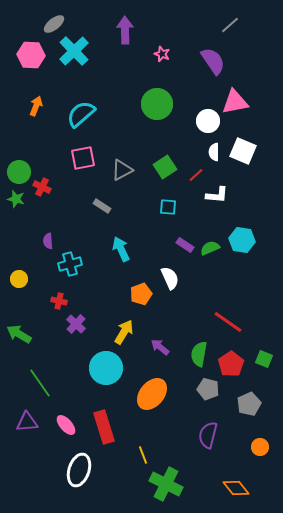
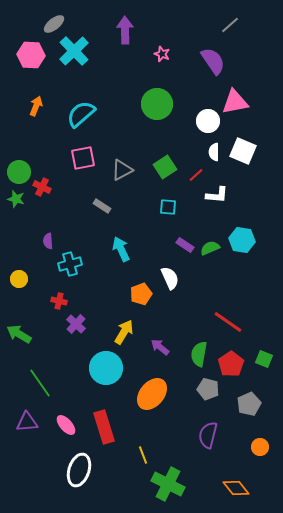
green cross at (166, 484): moved 2 px right
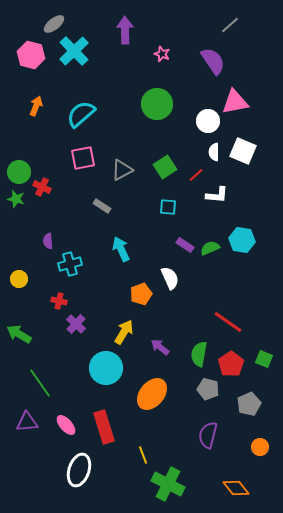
pink hexagon at (31, 55): rotated 12 degrees clockwise
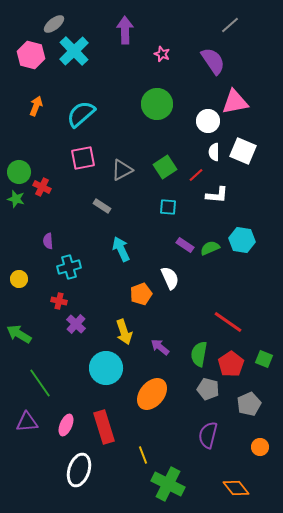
cyan cross at (70, 264): moved 1 px left, 3 px down
yellow arrow at (124, 332): rotated 130 degrees clockwise
pink ellipse at (66, 425): rotated 65 degrees clockwise
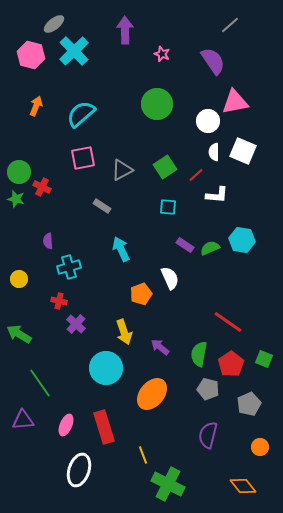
purple triangle at (27, 422): moved 4 px left, 2 px up
orange diamond at (236, 488): moved 7 px right, 2 px up
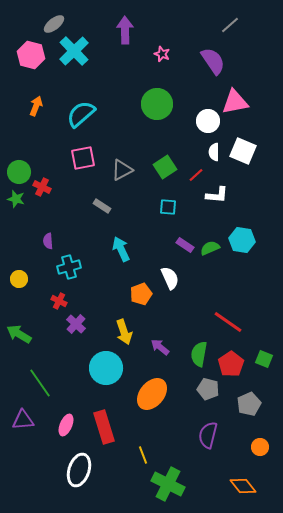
red cross at (59, 301): rotated 14 degrees clockwise
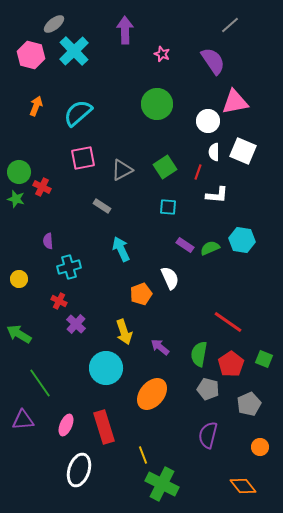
cyan semicircle at (81, 114): moved 3 px left, 1 px up
red line at (196, 175): moved 2 px right, 3 px up; rotated 28 degrees counterclockwise
green cross at (168, 484): moved 6 px left
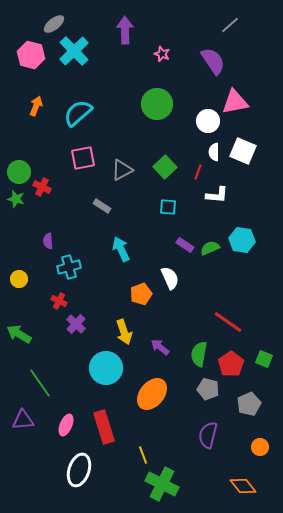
green square at (165, 167): rotated 10 degrees counterclockwise
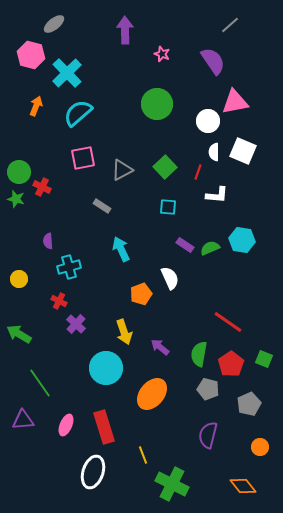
cyan cross at (74, 51): moved 7 px left, 22 px down
white ellipse at (79, 470): moved 14 px right, 2 px down
green cross at (162, 484): moved 10 px right
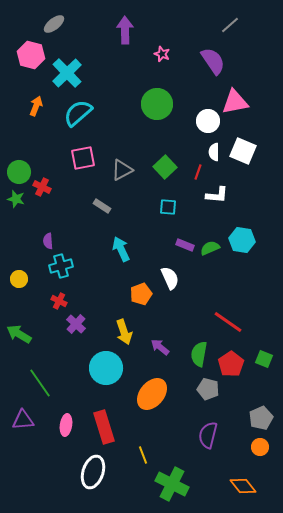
purple rectangle at (185, 245): rotated 12 degrees counterclockwise
cyan cross at (69, 267): moved 8 px left, 1 px up
gray pentagon at (249, 404): moved 12 px right, 14 px down
pink ellipse at (66, 425): rotated 15 degrees counterclockwise
